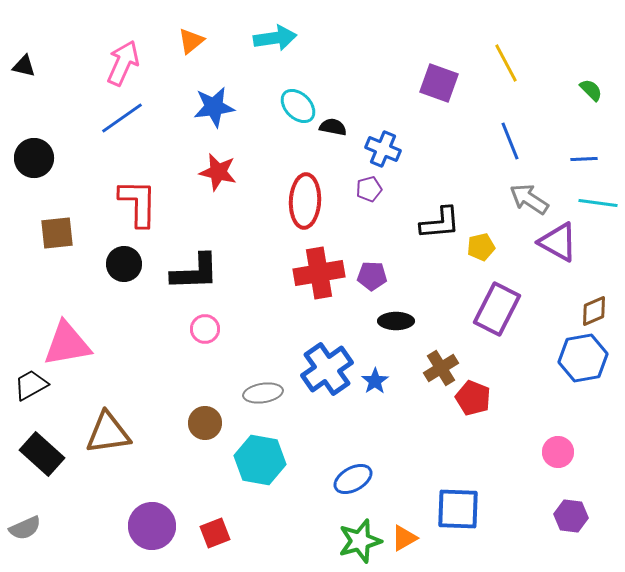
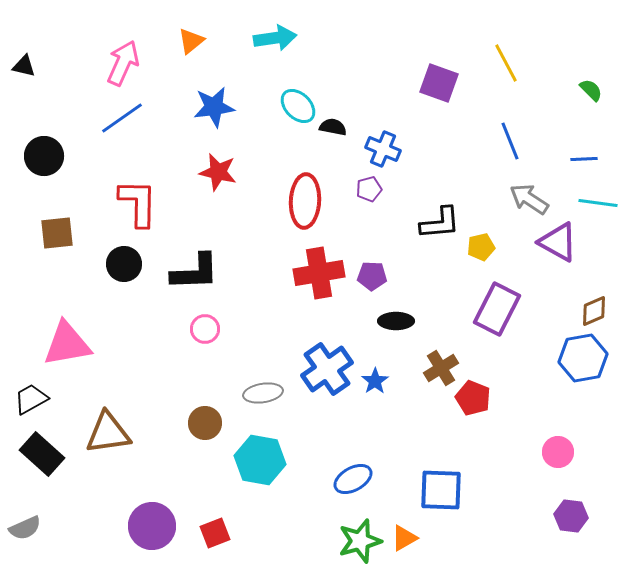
black circle at (34, 158): moved 10 px right, 2 px up
black trapezoid at (31, 385): moved 14 px down
blue square at (458, 509): moved 17 px left, 19 px up
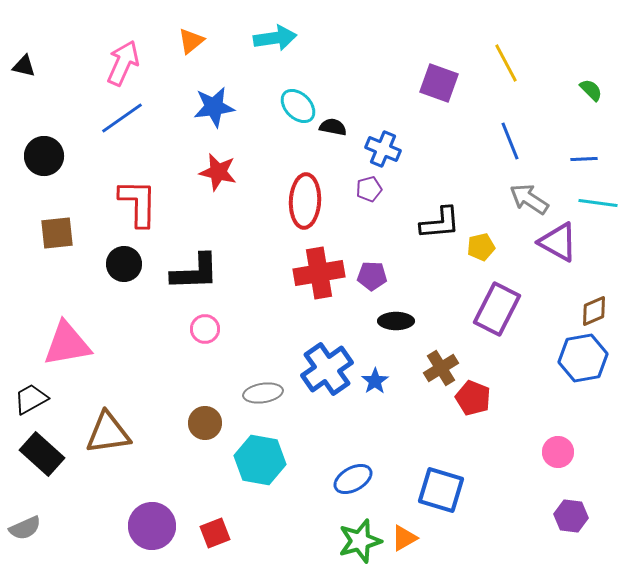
blue square at (441, 490): rotated 15 degrees clockwise
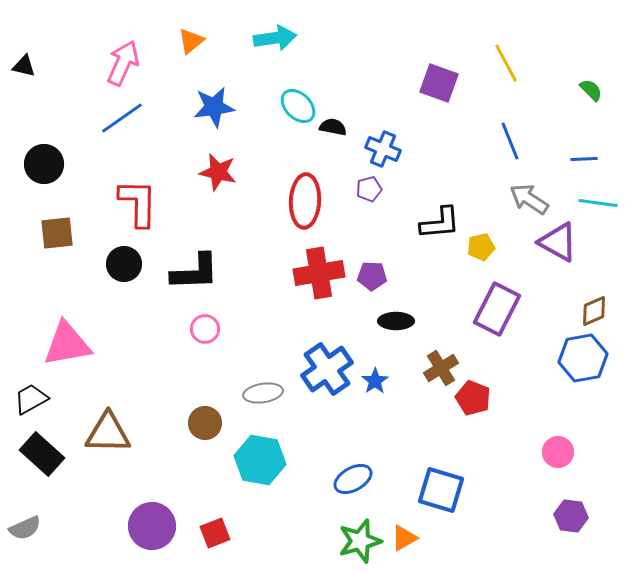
black circle at (44, 156): moved 8 px down
brown triangle at (108, 433): rotated 9 degrees clockwise
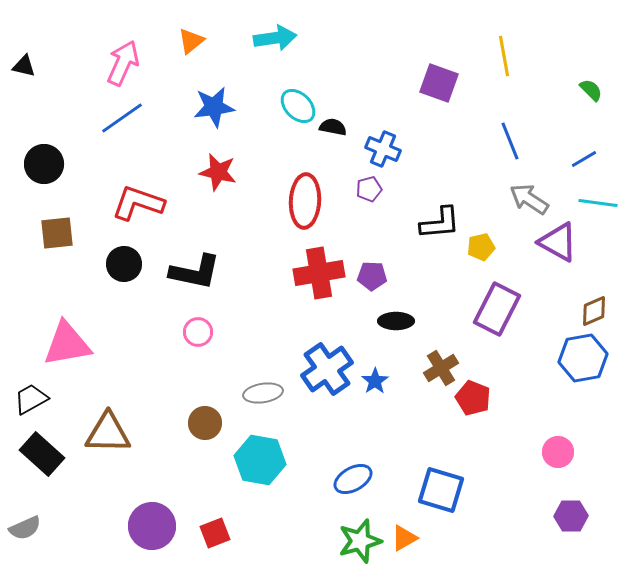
yellow line at (506, 63): moved 2 px left, 7 px up; rotated 18 degrees clockwise
blue line at (584, 159): rotated 28 degrees counterclockwise
red L-shape at (138, 203): rotated 72 degrees counterclockwise
black L-shape at (195, 272): rotated 14 degrees clockwise
pink circle at (205, 329): moved 7 px left, 3 px down
purple hexagon at (571, 516): rotated 8 degrees counterclockwise
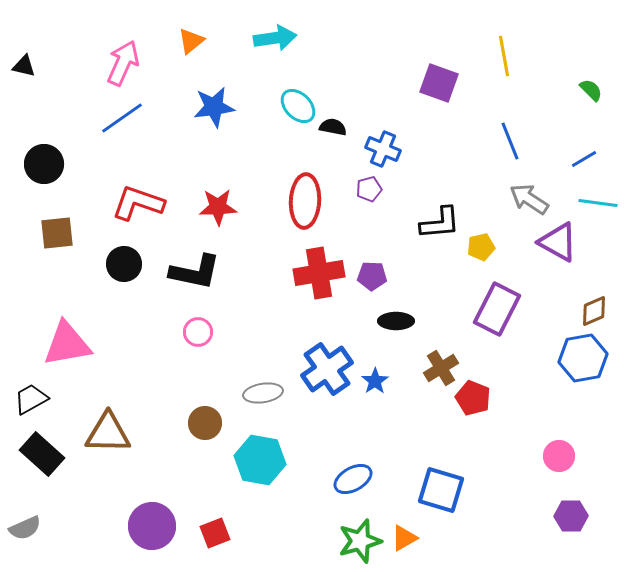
red star at (218, 172): moved 35 px down; rotated 15 degrees counterclockwise
pink circle at (558, 452): moved 1 px right, 4 px down
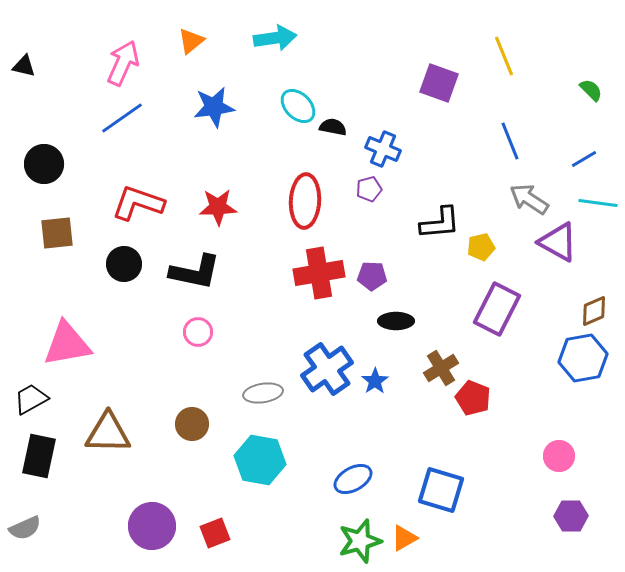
yellow line at (504, 56): rotated 12 degrees counterclockwise
brown circle at (205, 423): moved 13 px left, 1 px down
black rectangle at (42, 454): moved 3 px left, 2 px down; rotated 60 degrees clockwise
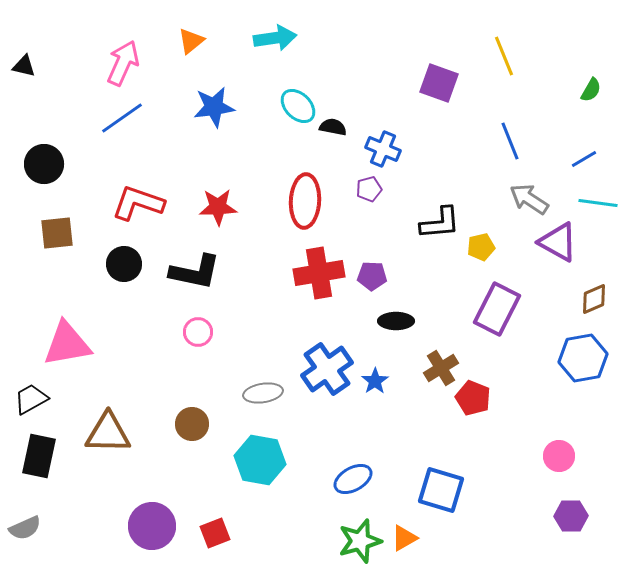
green semicircle at (591, 90): rotated 75 degrees clockwise
brown diamond at (594, 311): moved 12 px up
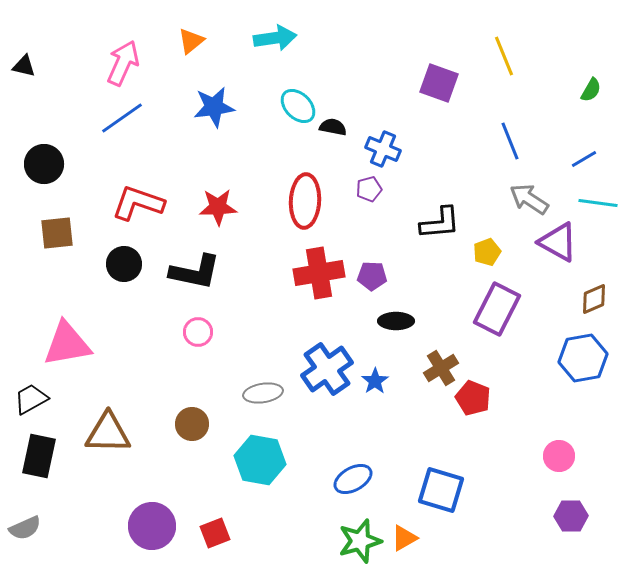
yellow pentagon at (481, 247): moved 6 px right, 5 px down; rotated 8 degrees counterclockwise
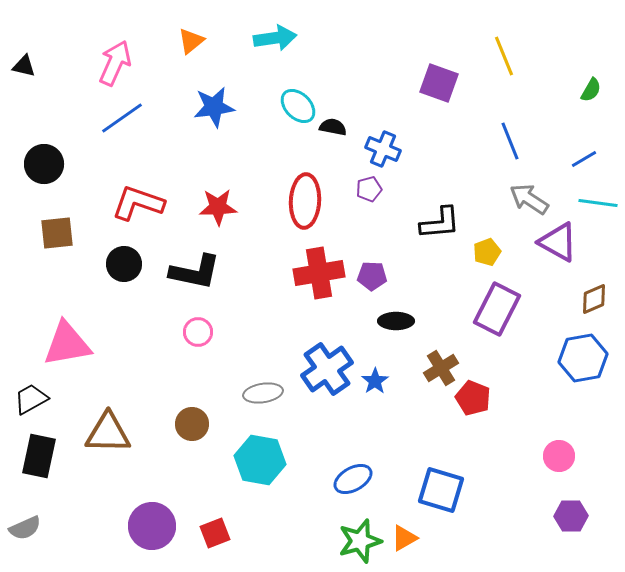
pink arrow at (123, 63): moved 8 px left
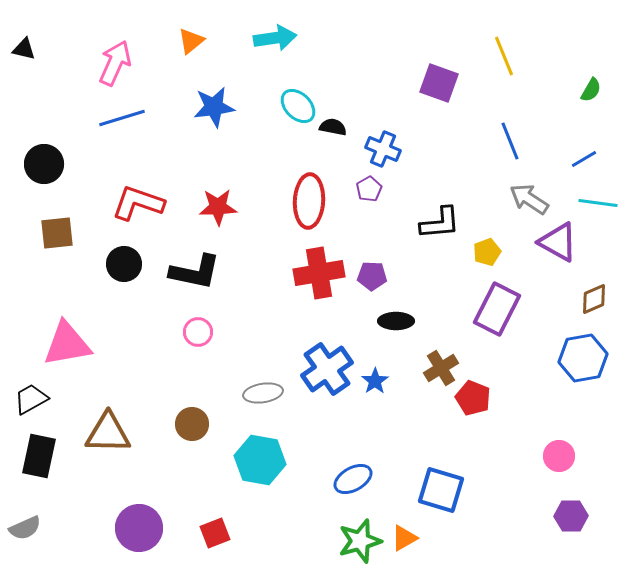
black triangle at (24, 66): moved 17 px up
blue line at (122, 118): rotated 18 degrees clockwise
purple pentagon at (369, 189): rotated 15 degrees counterclockwise
red ellipse at (305, 201): moved 4 px right
purple circle at (152, 526): moved 13 px left, 2 px down
